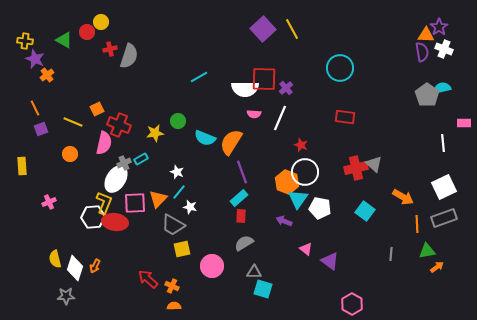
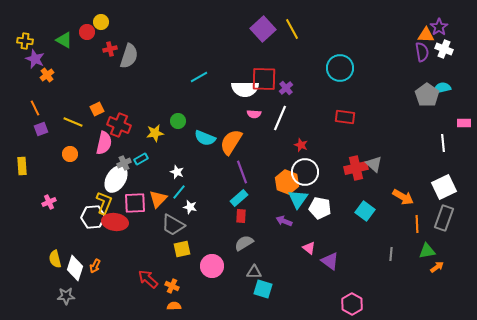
gray rectangle at (444, 218): rotated 50 degrees counterclockwise
pink triangle at (306, 249): moved 3 px right, 1 px up
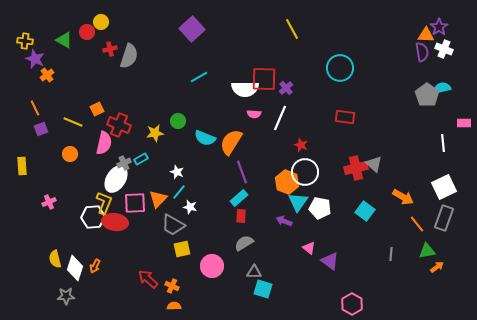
purple square at (263, 29): moved 71 px left
cyan triangle at (298, 199): moved 3 px down
orange line at (417, 224): rotated 36 degrees counterclockwise
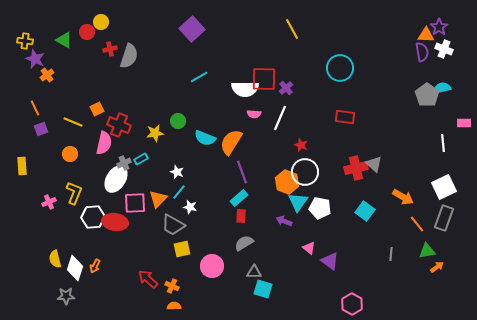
yellow L-shape at (104, 203): moved 30 px left, 10 px up
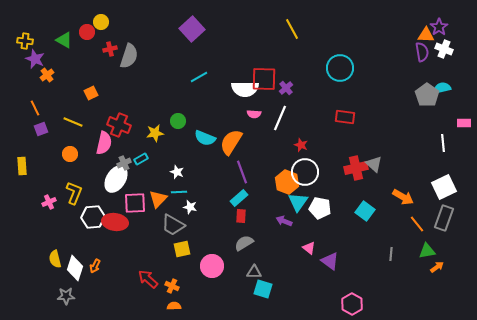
orange square at (97, 109): moved 6 px left, 16 px up
cyan line at (179, 192): rotated 49 degrees clockwise
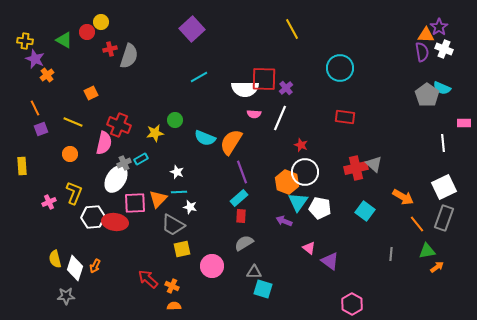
cyan semicircle at (442, 88): rotated 144 degrees counterclockwise
green circle at (178, 121): moved 3 px left, 1 px up
